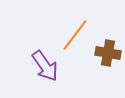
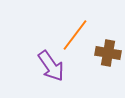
purple arrow: moved 6 px right
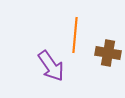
orange line: rotated 32 degrees counterclockwise
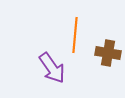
purple arrow: moved 1 px right, 2 px down
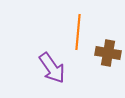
orange line: moved 3 px right, 3 px up
